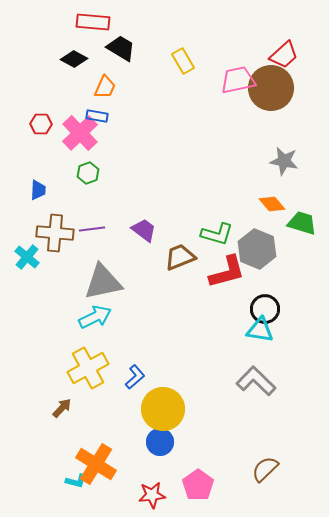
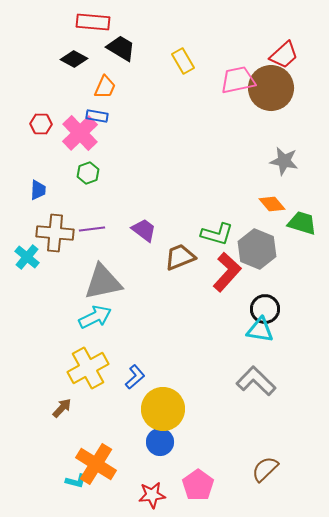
red L-shape: rotated 33 degrees counterclockwise
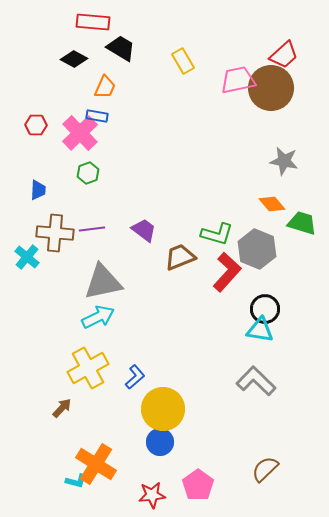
red hexagon: moved 5 px left, 1 px down
cyan arrow: moved 3 px right
